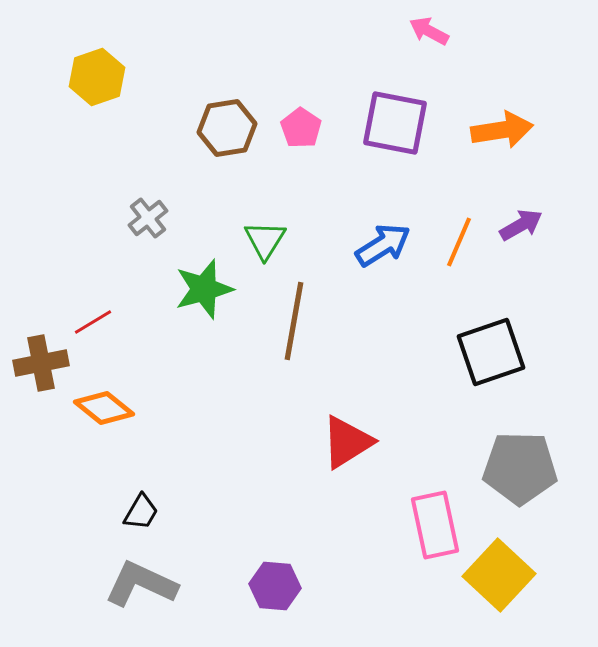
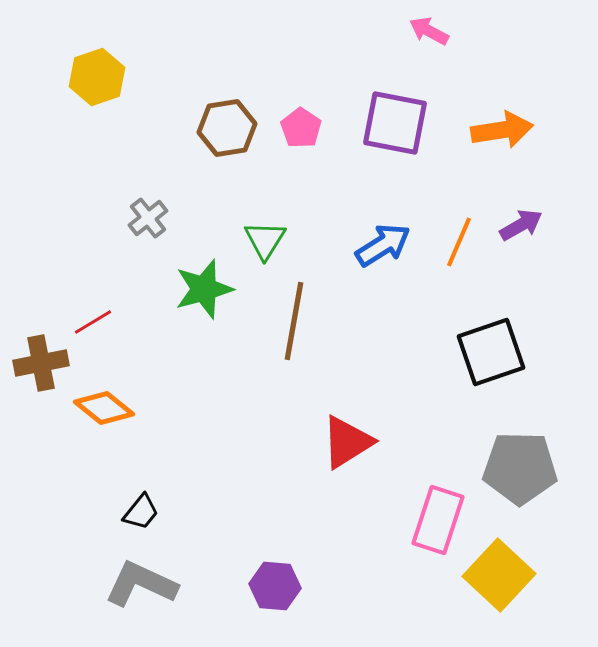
black trapezoid: rotated 9 degrees clockwise
pink rectangle: moved 3 px right, 5 px up; rotated 30 degrees clockwise
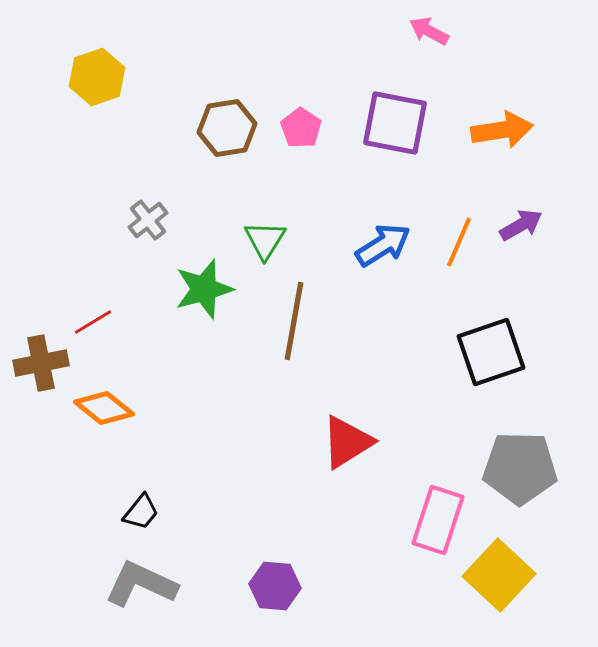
gray cross: moved 2 px down
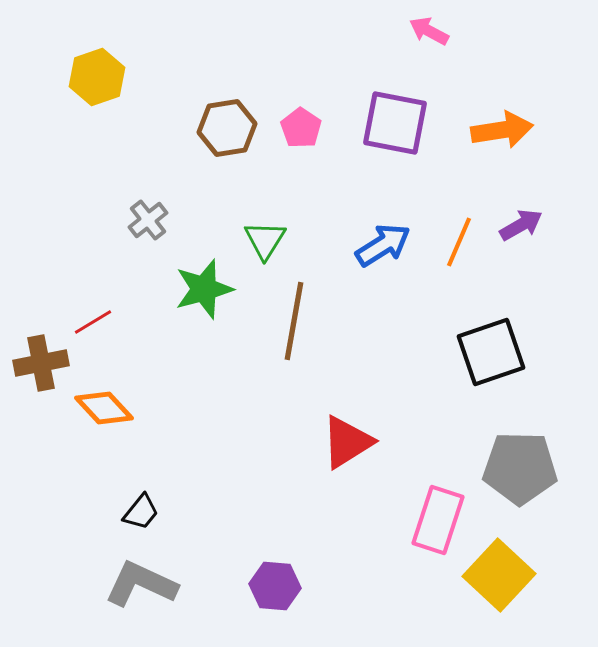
orange diamond: rotated 8 degrees clockwise
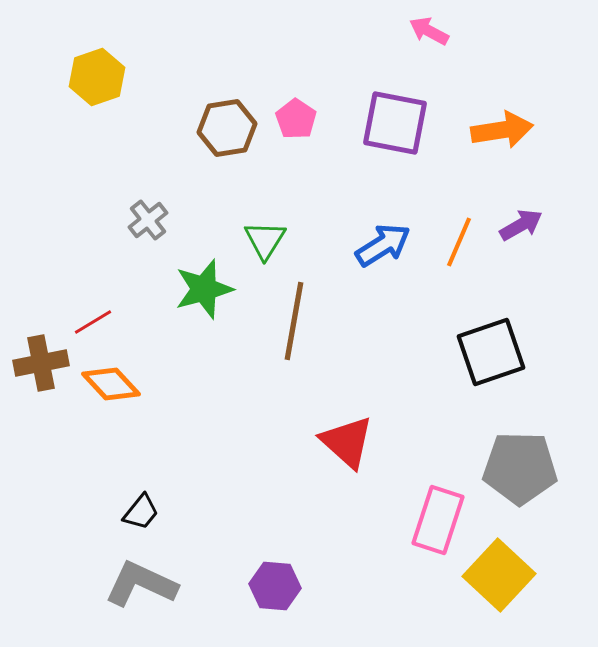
pink pentagon: moved 5 px left, 9 px up
orange diamond: moved 7 px right, 24 px up
red triangle: rotated 46 degrees counterclockwise
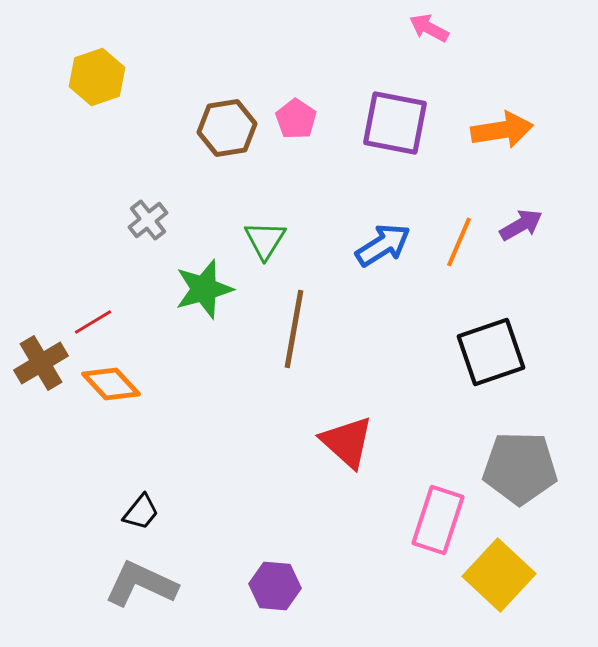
pink arrow: moved 3 px up
brown line: moved 8 px down
brown cross: rotated 20 degrees counterclockwise
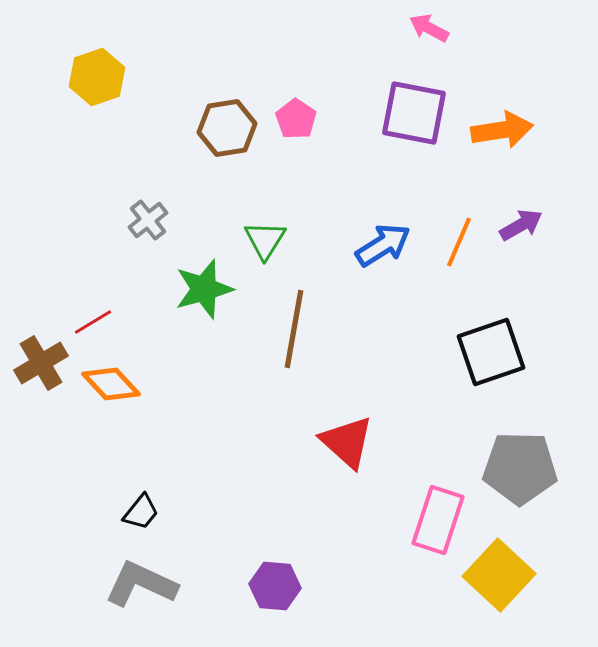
purple square: moved 19 px right, 10 px up
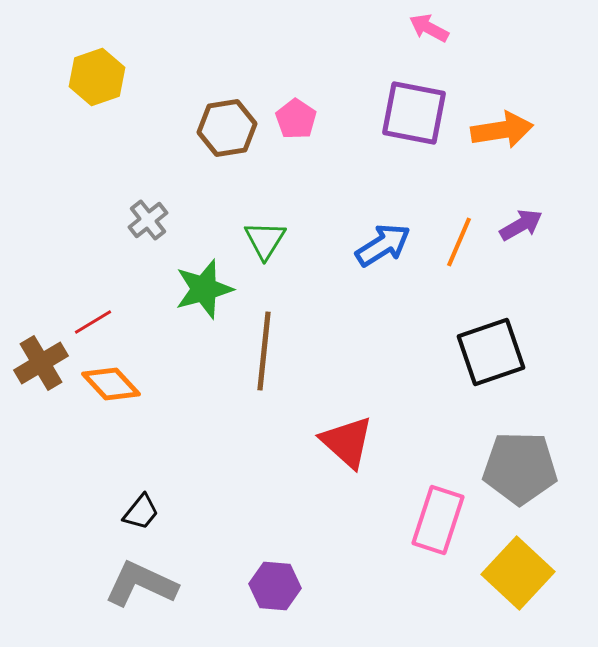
brown line: moved 30 px left, 22 px down; rotated 4 degrees counterclockwise
yellow square: moved 19 px right, 2 px up
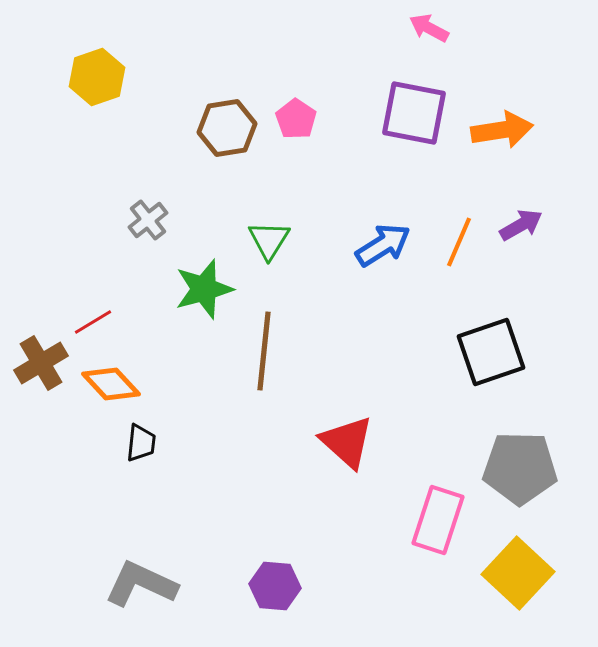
green triangle: moved 4 px right
black trapezoid: moved 69 px up; rotated 33 degrees counterclockwise
